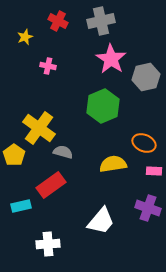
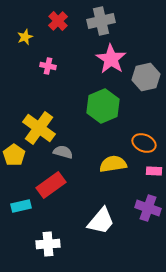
red cross: rotated 18 degrees clockwise
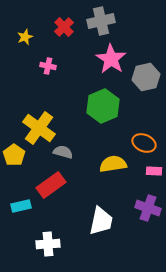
red cross: moved 6 px right, 6 px down
white trapezoid: rotated 28 degrees counterclockwise
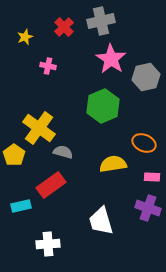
pink rectangle: moved 2 px left, 6 px down
white trapezoid: rotated 152 degrees clockwise
